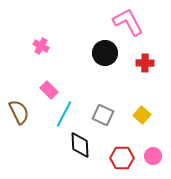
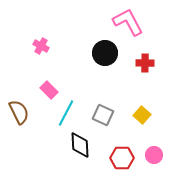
cyan line: moved 2 px right, 1 px up
pink circle: moved 1 px right, 1 px up
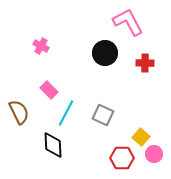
yellow square: moved 1 px left, 22 px down
black diamond: moved 27 px left
pink circle: moved 1 px up
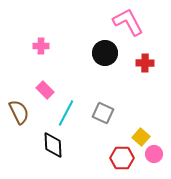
pink cross: rotated 28 degrees counterclockwise
pink rectangle: moved 4 px left
gray square: moved 2 px up
